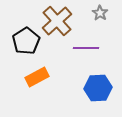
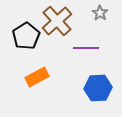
black pentagon: moved 5 px up
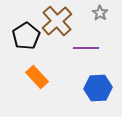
orange rectangle: rotated 75 degrees clockwise
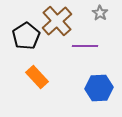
purple line: moved 1 px left, 2 px up
blue hexagon: moved 1 px right
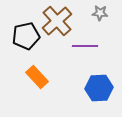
gray star: rotated 28 degrees counterclockwise
black pentagon: rotated 20 degrees clockwise
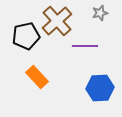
gray star: rotated 21 degrees counterclockwise
blue hexagon: moved 1 px right
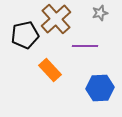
brown cross: moved 1 px left, 2 px up
black pentagon: moved 1 px left, 1 px up
orange rectangle: moved 13 px right, 7 px up
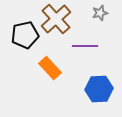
orange rectangle: moved 2 px up
blue hexagon: moved 1 px left, 1 px down
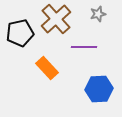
gray star: moved 2 px left, 1 px down
black pentagon: moved 5 px left, 2 px up
purple line: moved 1 px left, 1 px down
orange rectangle: moved 3 px left
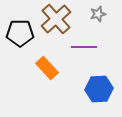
black pentagon: rotated 12 degrees clockwise
